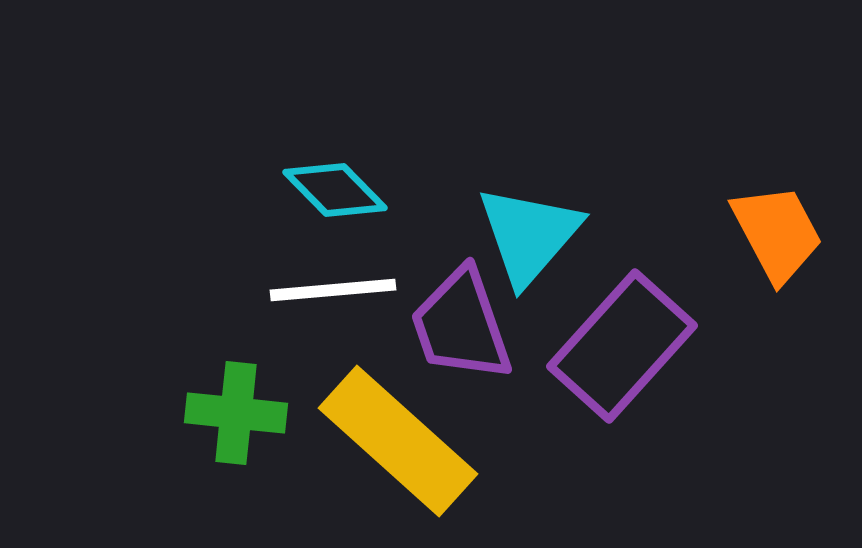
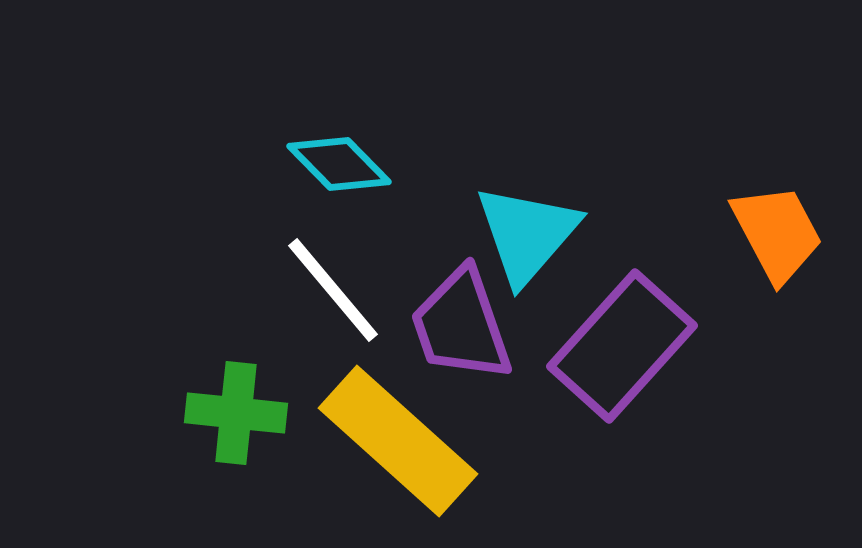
cyan diamond: moved 4 px right, 26 px up
cyan triangle: moved 2 px left, 1 px up
white line: rotated 55 degrees clockwise
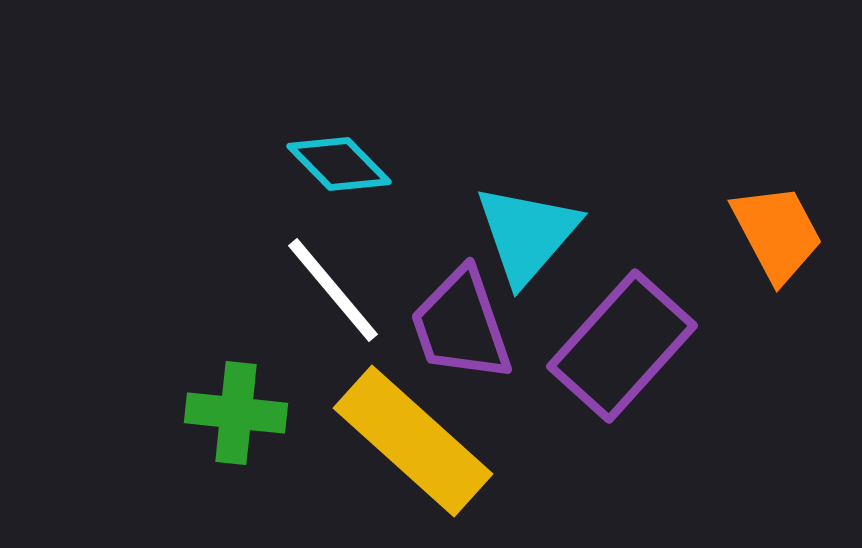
yellow rectangle: moved 15 px right
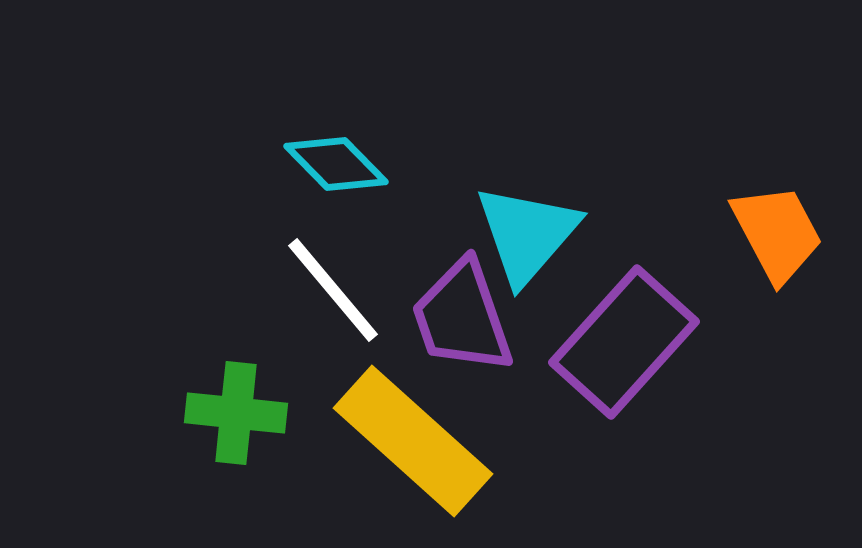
cyan diamond: moved 3 px left
purple trapezoid: moved 1 px right, 8 px up
purple rectangle: moved 2 px right, 4 px up
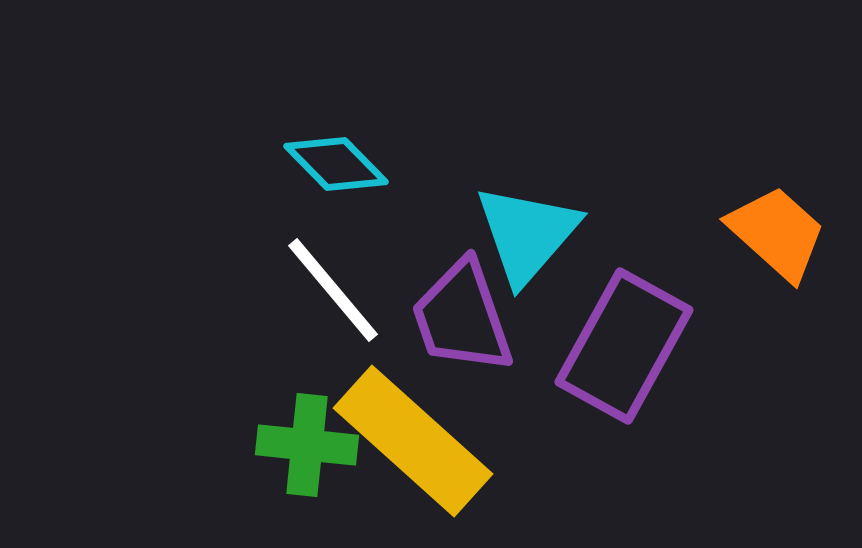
orange trapezoid: rotated 20 degrees counterclockwise
purple rectangle: moved 4 px down; rotated 13 degrees counterclockwise
green cross: moved 71 px right, 32 px down
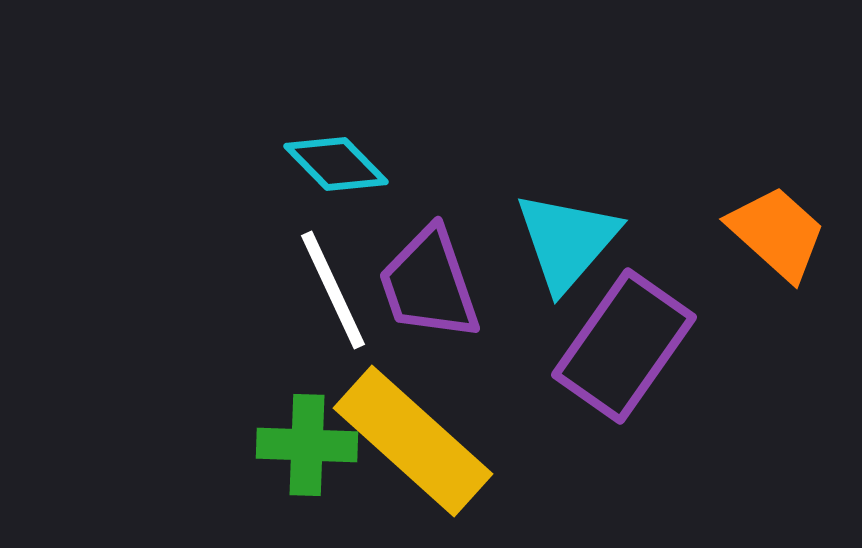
cyan triangle: moved 40 px right, 7 px down
white line: rotated 15 degrees clockwise
purple trapezoid: moved 33 px left, 33 px up
purple rectangle: rotated 6 degrees clockwise
green cross: rotated 4 degrees counterclockwise
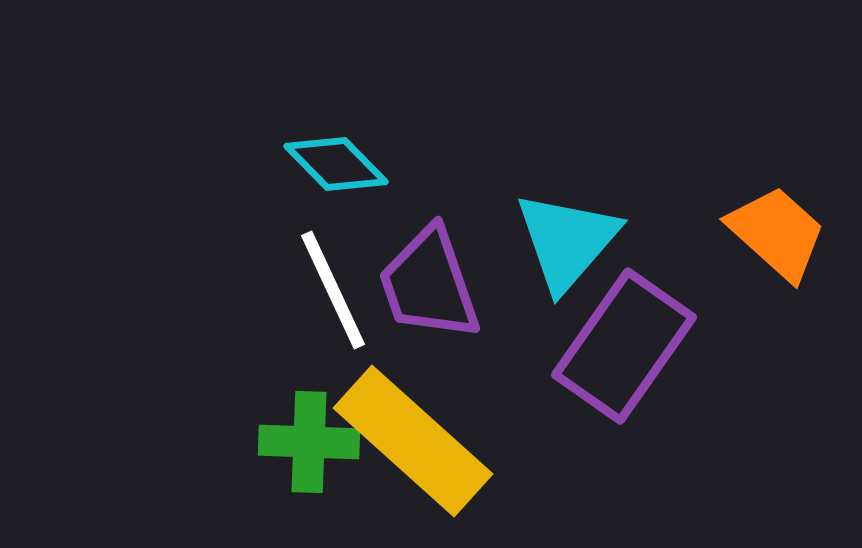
green cross: moved 2 px right, 3 px up
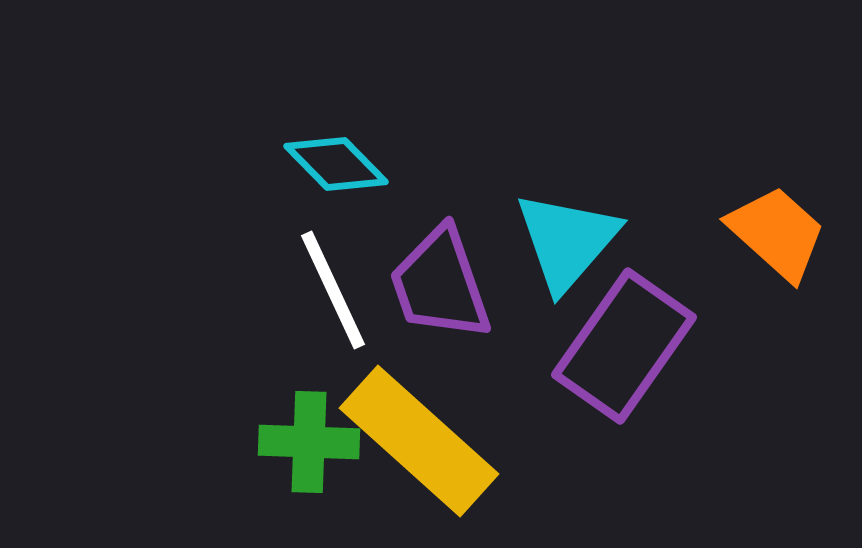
purple trapezoid: moved 11 px right
yellow rectangle: moved 6 px right
